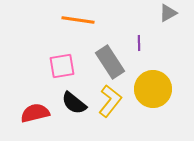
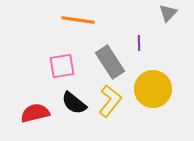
gray triangle: rotated 18 degrees counterclockwise
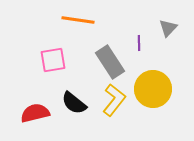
gray triangle: moved 15 px down
pink square: moved 9 px left, 6 px up
yellow L-shape: moved 4 px right, 1 px up
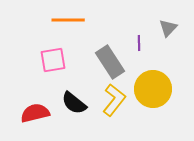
orange line: moved 10 px left; rotated 8 degrees counterclockwise
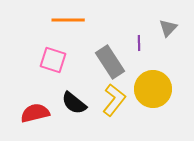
pink square: rotated 28 degrees clockwise
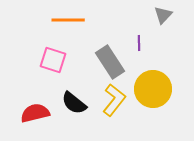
gray triangle: moved 5 px left, 13 px up
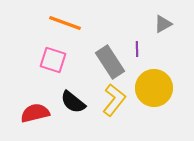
gray triangle: moved 9 px down; rotated 18 degrees clockwise
orange line: moved 3 px left, 3 px down; rotated 20 degrees clockwise
purple line: moved 2 px left, 6 px down
yellow circle: moved 1 px right, 1 px up
black semicircle: moved 1 px left, 1 px up
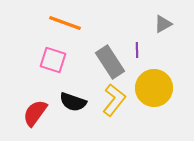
purple line: moved 1 px down
black semicircle: rotated 20 degrees counterclockwise
red semicircle: rotated 40 degrees counterclockwise
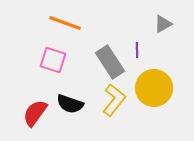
black semicircle: moved 3 px left, 2 px down
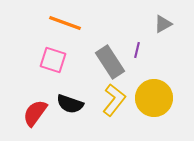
purple line: rotated 14 degrees clockwise
yellow circle: moved 10 px down
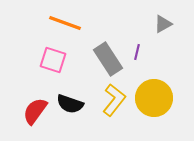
purple line: moved 2 px down
gray rectangle: moved 2 px left, 3 px up
red semicircle: moved 2 px up
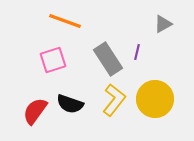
orange line: moved 2 px up
pink square: rotated 36 degrees counterclockwise
yellow circle: moved 1 px right, 1 px down
